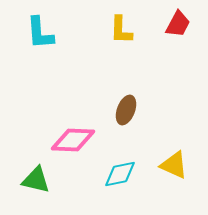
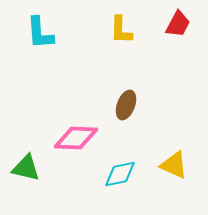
brown ellipse: moved 5 px up
pink diamond: moved 3 px right, 2 px up
green triangle: moved 10 px left, 12 px up
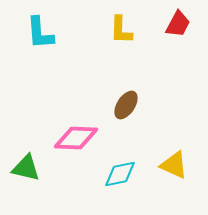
brown ellipse: rotated 12 degrees clockwise
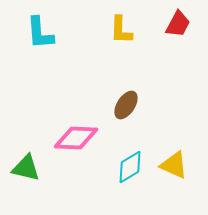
cyan diamond: moved 10 px right, 7 px up; rotated 20 degrees counterclockwise
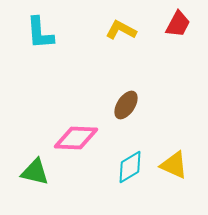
yellow L-shape: rotated 116 degrees clockwise
green triangle: moved 9 px right, 4 px down
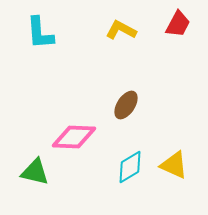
pink diamond: moved 2 px left, 1 px up
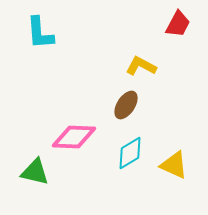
yellow L-shape: moved 20 px right, 36 px down
cyan diamond: moved 14 px up
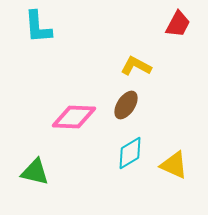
cyan L-shape: moved 2 px left, 6 px up
yellow L-shape: moved 5 px left
pink diamond: moved 20 px up
